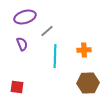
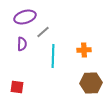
gray line: moved 4 px left, 1 px down
purple semicircle: rotated 24 degrees clockwise
cyan line: moved 2 px left
brown hexagon: moved 3 px right
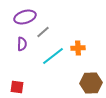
orange cross: moved 6 px left, 2 px up
cyan line: rotated 50 degrees clockwise
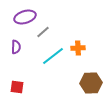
purple semicircle: moved 6 px left, 3 px down
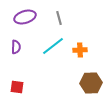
gray line: moved 16 px right, 14 px up; rotated 64 degrees counterclockwise
orange cross: moved 2 px right, 2 px down
cyan line: moved 10 px up
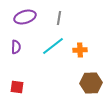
gray line: rotated 24 degrees clockwise
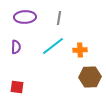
purple ellipse: rotated 15 degrees clockwise
brown hexagon: moved 1 px left, 6 px up
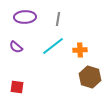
gray line: moved 1 px left, 1 px down
purple semicircle: rotated 128 degrees clockwise
brown hexagon: rotated 20 degrees clockwise
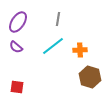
purple ellipse: moved 7 px left, 5 px down; rotated 55 degrees counterclockwise
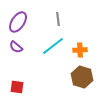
gray line: rotated 16 degrees counterclockwise
brown hexagon: moved 8 px left
